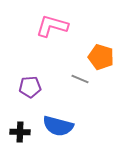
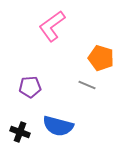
pink L-shape: rotated 52 degrees counterclockwise
orange pentagon: moved 1 px down
gray line: moved 7 px right, 6 px down
black cross: rotated 18 degrees clockwise
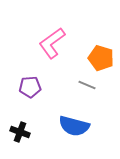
pink L-shape: moved 17 px down
blue semicircle: moved 16 px right
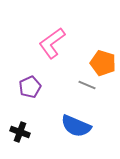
orange pentagon: moved 2 px right, 5 px down
purple pentagon: rotated 20 degrees counterclockwise
blue semicircle: moved 2 px right; rotated 8 degrees clockwise
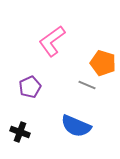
pink L-shape: moved 2 px up
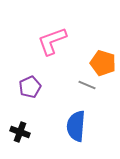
pink L-shape: rotated 16 degrees clockwise
blue semicircle: rotated 72 degrees clockwise
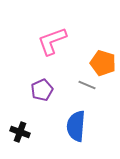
purple pentagon: moved 12 px right, 3 px down
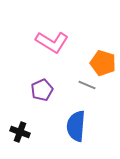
pink L-shape: moved 1 px down; rotated 128 degrees counterclockwise
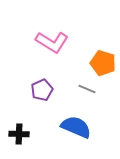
gray line: moved 4 px down
blue semicircle: moved 1 px down; rotated 108 degrees clockwise
black cross: moved 1 px left, 2 px down; rotated 18 degrees counterclockwise
